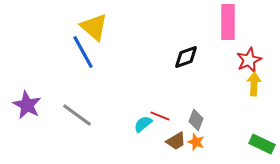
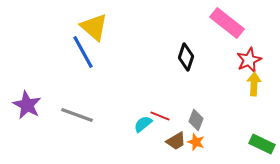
pink rectangle: moved 1 px left, 1 px down; rotated 52 degrees counterclockwise
black diamond: rotated 52 degrees counterclockwise
gray line: rotated 16 degrees counterclockwise
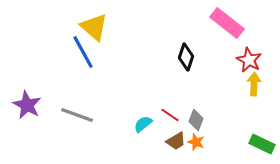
red star: rotated 20 degrees counterclockwise
red line: moved 10 px right, 1 px up; rotated 12 degrees clockwise
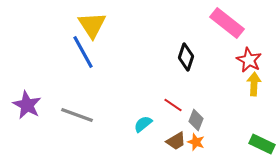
yellow triangle: moved 2 px left, 2 px up; rotated 16 degrees clockwise
red line: moved 3 px right, 10 px up
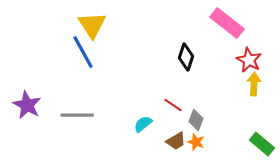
gray line: rotated 20 degrees counterclockwise
green rectangle: rotated 15 degrees clockwise
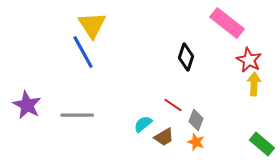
brown trapezoid: moved 12 px left, 4 px up
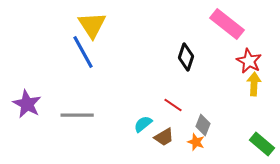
pink rectangle: moved 1 px down
red star: moved 1 px down
purple star: moved 1 px up
gray diamond: moved 7 px right, 5 px down
